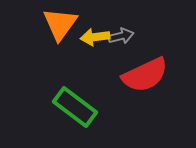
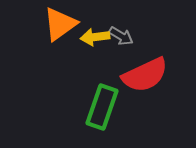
orange triangle: rotated 18 degrees clockwise
gray arrow: rotated 45 degrees clockwise
green rectangle: moved 27 px right; rotated 72 degrees clockwise
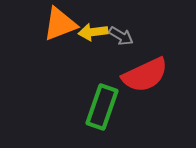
orange triangle: rotated 15 degrees clockwise
yellow arrow: moved 2 px left, 5 px up
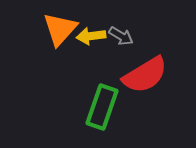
orange triangle: moved 5 px down; rotated 27 degrees counterclockwise
yellow arrow: moved 2 px left, 4 px down
red semicircle: rotated 6 degrees counterclockwise
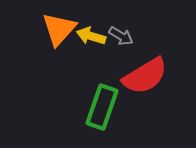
orange triangle: moved 1 px left
yellow arrow: rotated 24 degrees clockwise
red semicircle: moved 1 px down
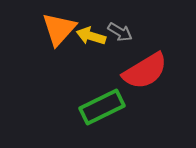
gray arrow: moved 1 px left, 4 px up
red semicircle: moved 5 px up
green rectangle: rotated 45 degrees clockwise
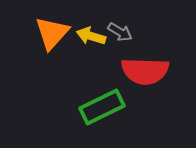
orange triangle: moved 7 px left, 4 px down
red semicircle: rotated 33 degrees clockwise
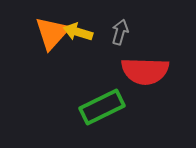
gray arrow: rotated 105 degrees counterclockwise
yellow arrow: moved 13 px left, 4 px up
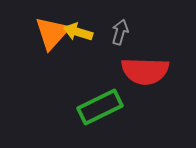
green rectangle: moved 2 px left
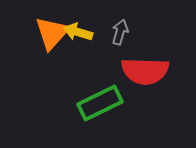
green rectangle: moved 4 px up
